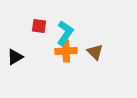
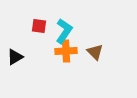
cyan L-shape: moved 1 px left, 2 px up
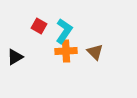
red square: rotated 21 degrees clockwise
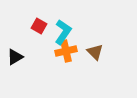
cyan L-shape: moved 1 px left, 1 px down
orange cross: rotated 10 degrees counterclockwise
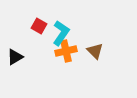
cyan L-shape: moved 2 px left, 1 px down
brown triangle: moved 1 px up
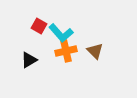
cyan L-shape: rotated 105 degrees clockwise
black triangle: moved 14 px right, 3 px down
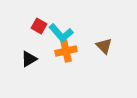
brown triangle: moved 9 px right, 5 px up
black triangle: moved 1 px up
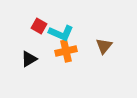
cyan L-shape: rotated 25 degrees counterclockwise
brown triangle: rotated 24 degrees clockwise
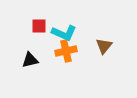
red square: rotated 28 degrees counterclockwise
cyan L-shape: moved 3 px right
black triangle: moved 1 px right, 1 px down; rotated 18 degrees clockwise
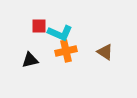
cyan L-shape: moved 4 px left
brown triangle: moved 1 px right, 6 px down; rotated 36 degrees counterclockwise
